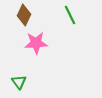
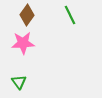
brown diamond: moved 3 px right; rotated 10 degrees clockwise
pink star: moved 13 px left
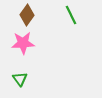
green line: moved 1 px right
green triangle: moved 1 px right, 3 px up
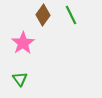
brown diamond: moved 16 px right
pink star: rotated 30 degrees counterclockwise
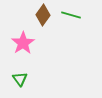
green line: rotated 48 degrees counterclockwise
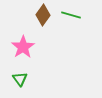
pink star: moved 4 px down
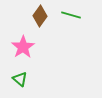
brown diamond: moved 3 px left, 1 px down
green triangle: rotated 14 degrees counterclockwise
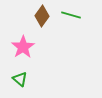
brown diamond: moved 2 px right
